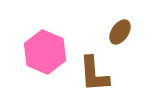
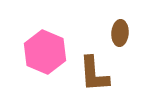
brown ellipse: moved 1 px down; rotated 30 degrees counterclockwise
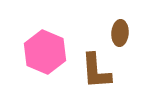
brown L-shape: moved 2 px right, 3 px up
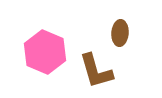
brown L-shape: rotated 12 degrees counterclockwise
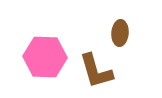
pink hexagon: moved 5 px down; rotated 21 degrees counterclockwise
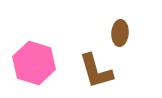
pink hexagon: moved 11 px left, 6 px down; rotated 15 degrees clockwise
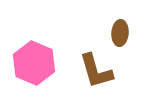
pink hexagon: rotated 6 degrees clockwise
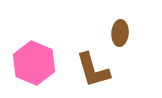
brown L-shape: moved 3 px left, 1 px up
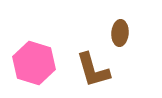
pink hexagon: rotated 6 degrees counterclockwise
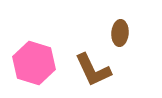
brown L-shape: rotated 9 degrees counterclockwise
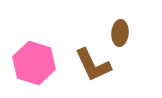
brown L-shape: moved 5 px up
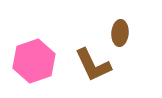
pink hexagon: moved 2 px up; rotated 24 degrees clockwise
